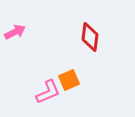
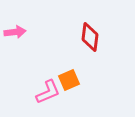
pink arrow: rotated 20 degrees clockwise
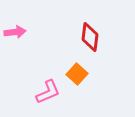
orange square: moved 8 px right, 6 px up; rotated 25 degrees counterclockwise
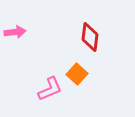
pink L-shape: moved 2 px right, 3 px up
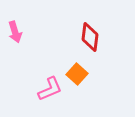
pink arrow: rotated 80 degrees clockwise
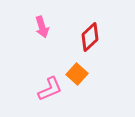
pink arrow: moved 27 px right, 5 px up
red diamond: rotated 40 degrees clockwise
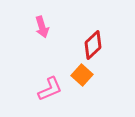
red diamond: moved 3 px right, 8 px down
orange square: moved 5 px right, 1 px down
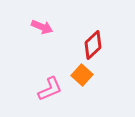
pink arrow: rotated 50 degrees counterclockwise
